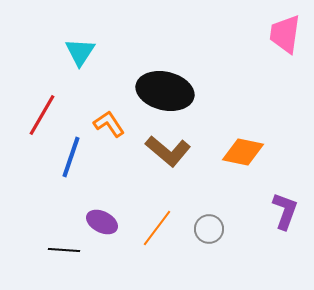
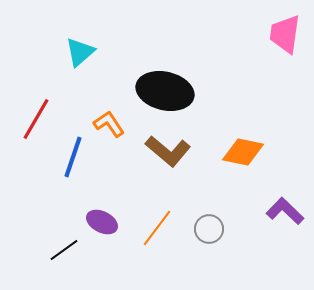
cyan triangle: rotated 16 degrees clockwise
red line: moved 6 px left, 4 px down
blue line: moved 2 px right
purple L-shape: rotated 66 degrees counterclockwise
black line: rotated 40 degrees counterclockwise
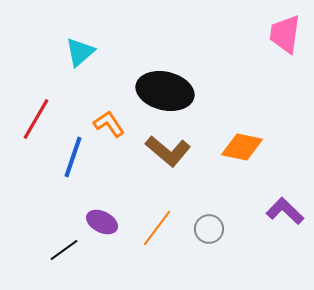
orange diamond: moved 1 px left, 5 px up
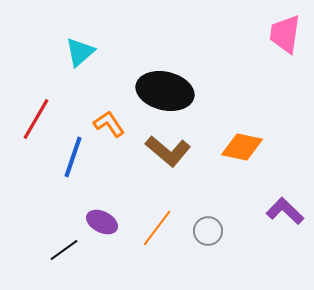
gray circle: moved 1 px left, 2 px down
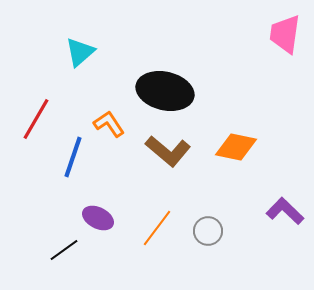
orange diamond: moved 6 px left
purple ellipse: moved 4 px left, 4 px up
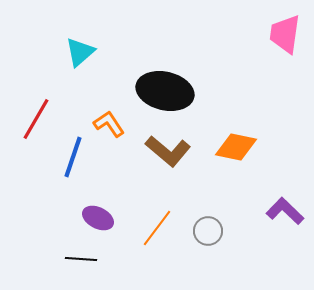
black line: moved 17 px right, 9 px down; rotated 40 degrees clockwise
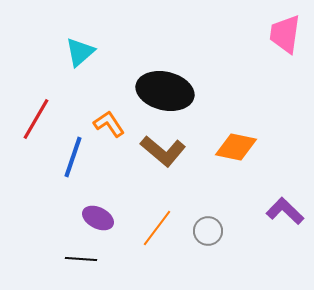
brown L-shape: moved 5 px left
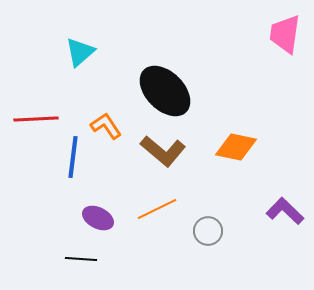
black ellipse: rotated 32 degrees clockwise
red line: rotated 57 degrees clockwise
orange L-shape: moved 3 px left, 2 px down
blue line: rotated 12 degrees counterclockwise
orange line: moved 19 px up; rotated 27 degrees clockwise
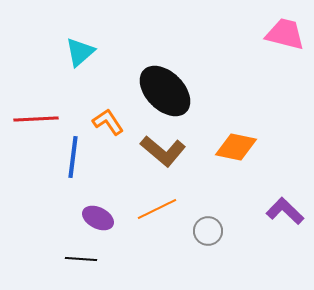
pink trapezoid: rotated 96 degrees clockwise
orange L-shape: moved 2 px right, 4 px up
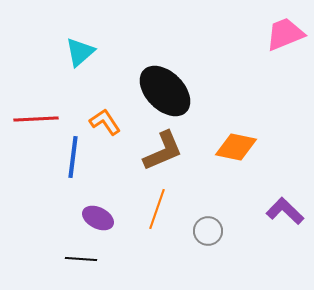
pink trapezoid: rotated 36 degrees counterclockwise
orange L-shape: moved 3 px left
brown L-shape: rotated 63 degrees counterclockwise
orange line: rotated 45 degrees counterclockwise
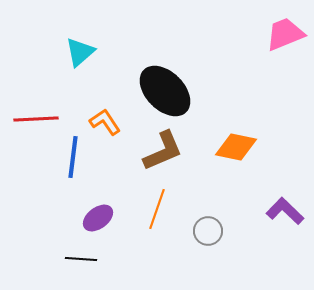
purple ellipse: rotated 64 degrees counterclockwise
